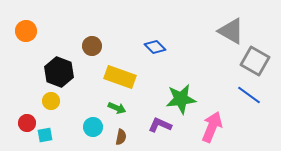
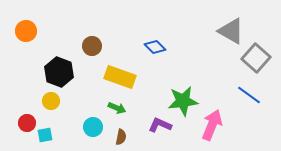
gray square: moved 1 px right, 3 px up; rotated 12 degrees clockwise
green star: moved 2 px right, 2 px down
pink arrow: moved 2 px up
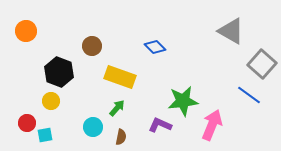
gray square: moved 6 px right, 6 px down
green arrow: rotated 72 degrees counterclockwise
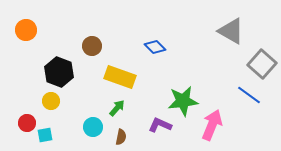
orange circle: moved 1 px up
